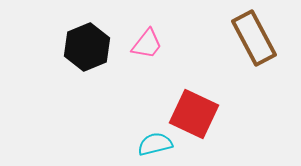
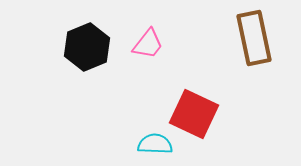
brown rectangle: rotated 16 degrees clockwise
pink trapezoid: moved 1 px right
cyan semicircle: rotated 16 degrees clockwise
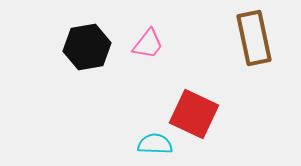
black hexagon: rotated 12 degrees clockwise
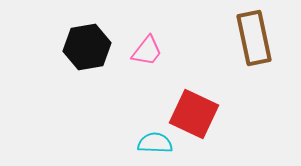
pink trapezoid: moved 1 px left, 7 px down
cyan semicircle: moved 1 px up
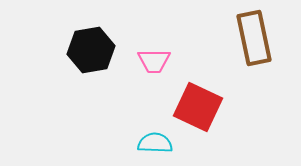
black hexagon: moved 4 px right, 3 px down
pink trapezoid: moved 7 px right, 10 px down; rotated 52 degrees clockwise
red square: moved 4 px right, 7 px up
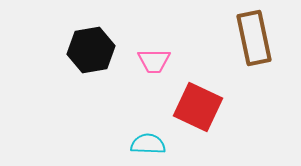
cyan semicircle: moved 7 px left, 1 px down
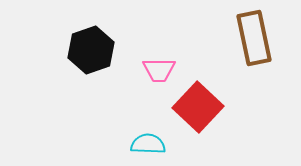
black hexagon: rotated 9 degrees counterclockwise
pink trapezoid: moved 5 px right, 9 px down
red square: rotated 18 degrees clockwise
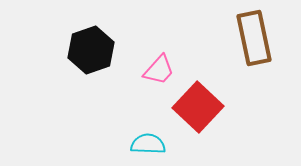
pink trapezoid: rotated 48 degrees counterclockwise
